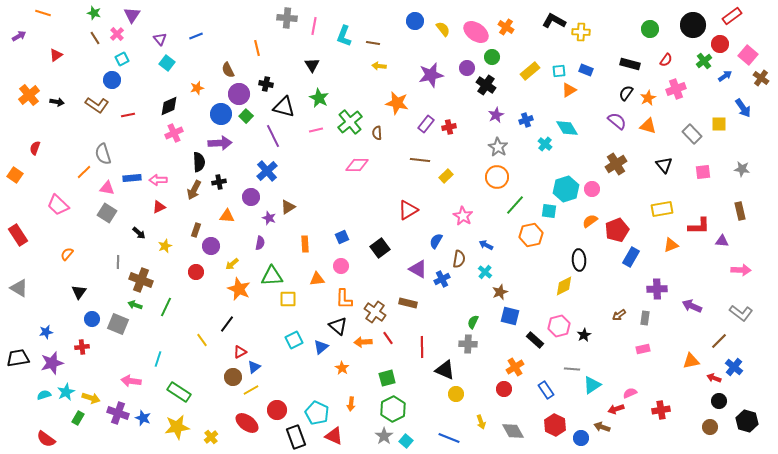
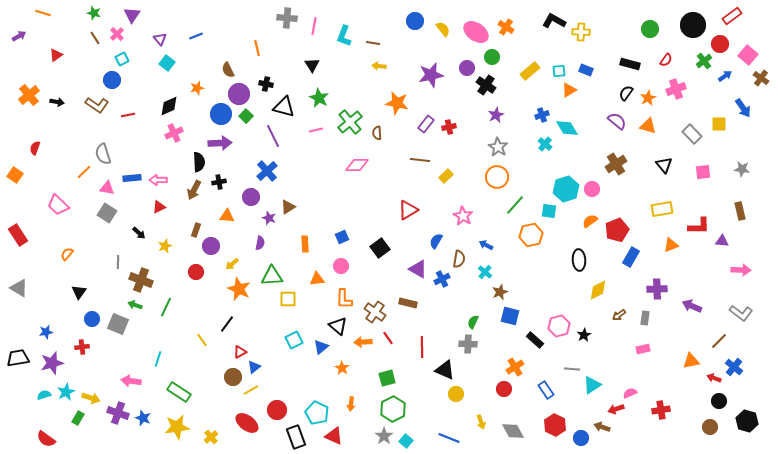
blue cross at (526, 120): moved 16 px right, 5 px up
yellow diamond at (564, 286): moved 34 px right, 4 px down
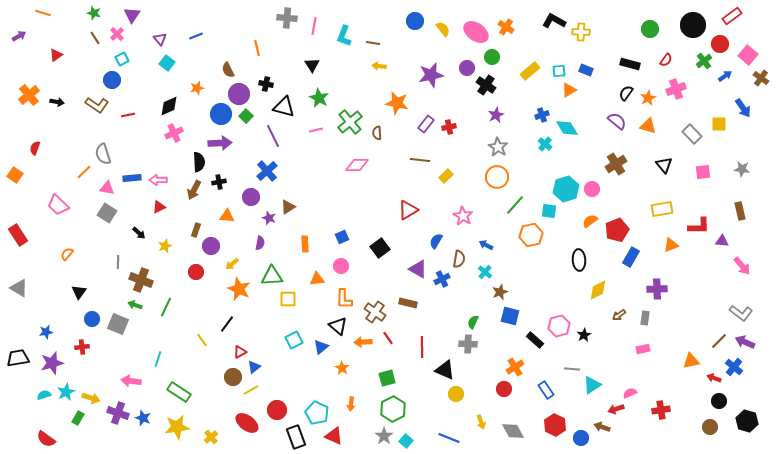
pink arrow at (741, 270): moved 1 px right, 4 px up; rotated 48 degrees clockwise
purple arrow at (692, 306): moved 53 px right, 36 px down
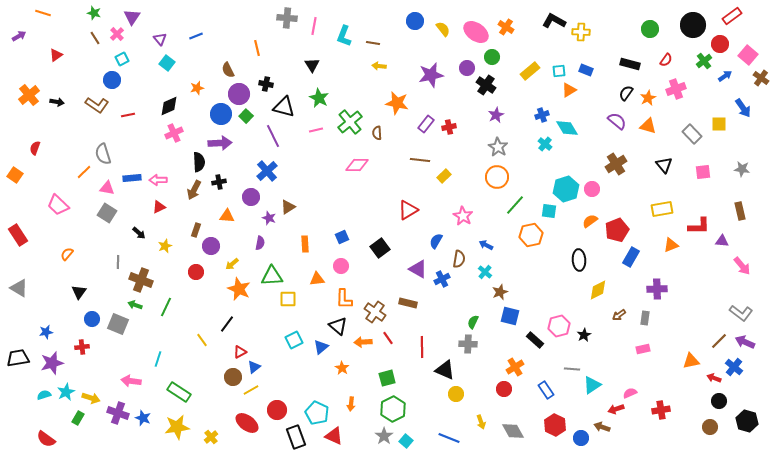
purple triangle at (132, 15): moved 2 px down
yellow rectangle at (446, 176): moved 2 px left
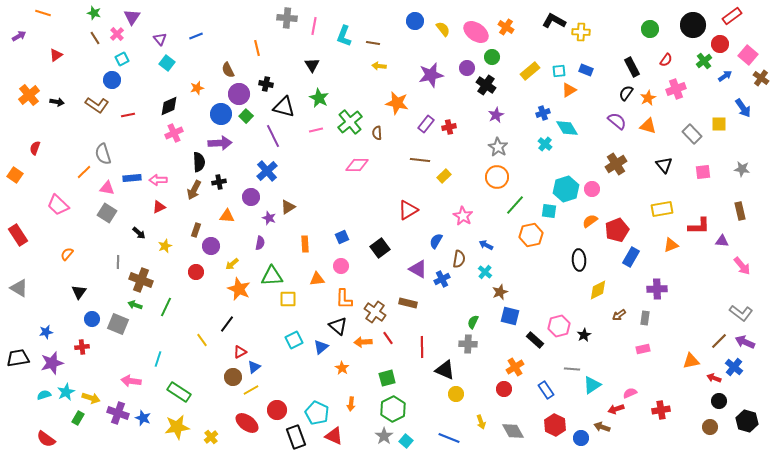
black rectangle at (630, 64): moved 2 px right, 3 px down; rotated 48 degrees clockwise
blue cross at (542, 115): moved 1 px right, 2 px up
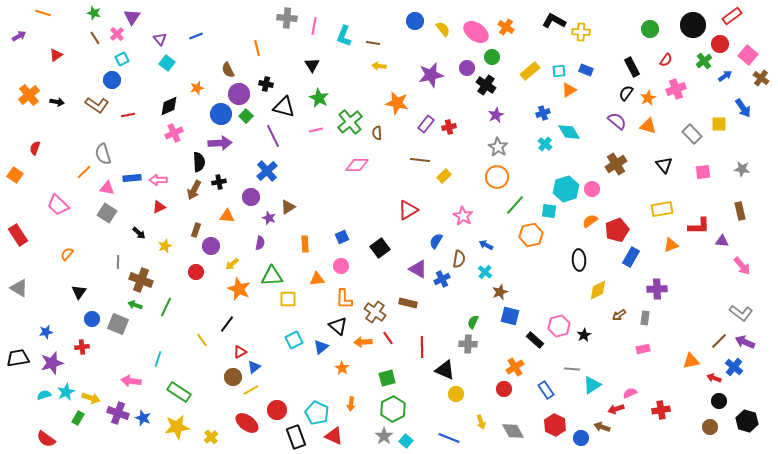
cyan diamond at (567, 128): moved 2 px right, 4 px down
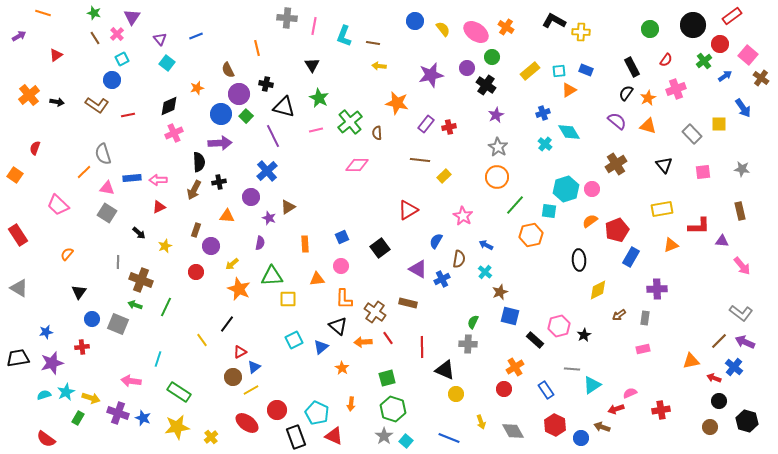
green hexagon at (393, 409): rotated 15 degrees counterclockwise
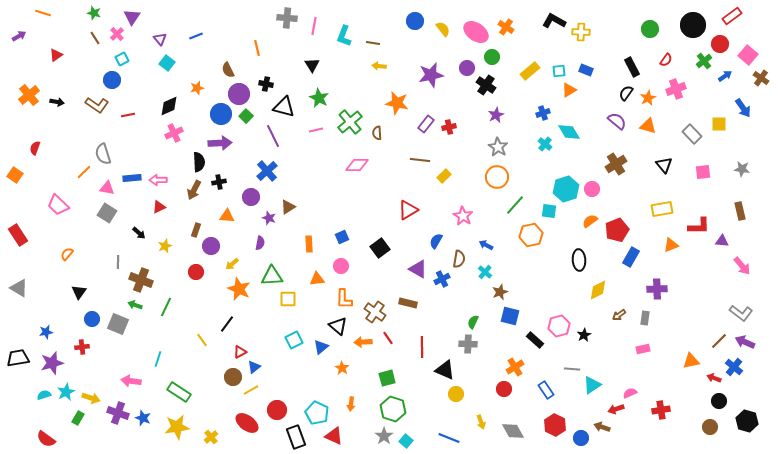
orange rectangle at (305, 244): moved 4 px right
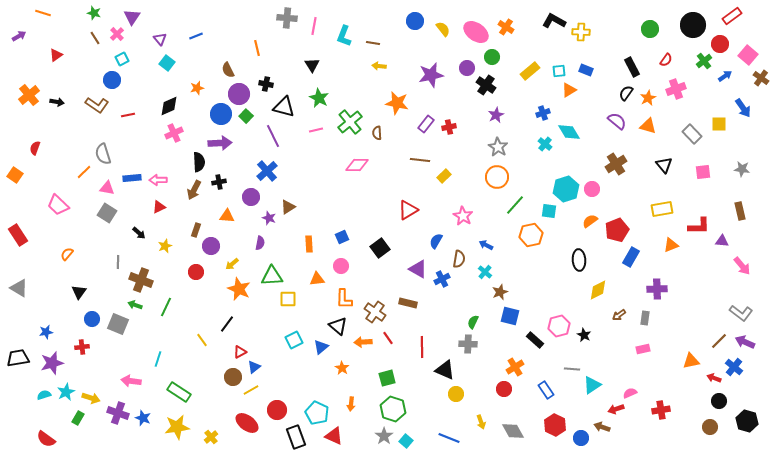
black star at (584, 335): rotated 16 degrees counterclockwise
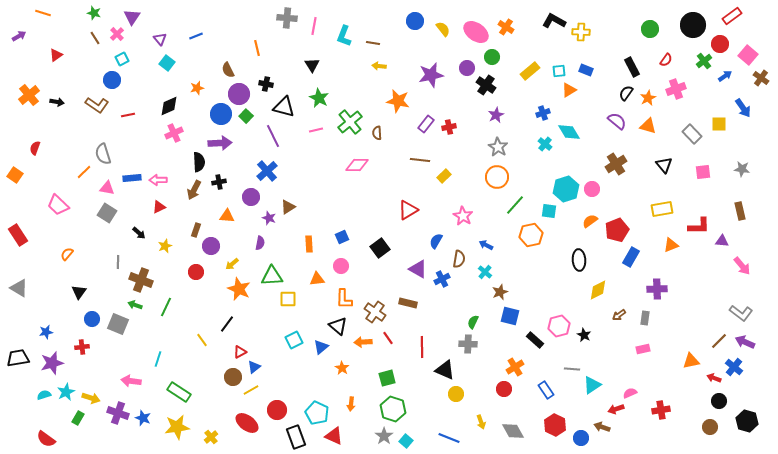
orange star at (397, 103): moved 1 px right, 2 px up
